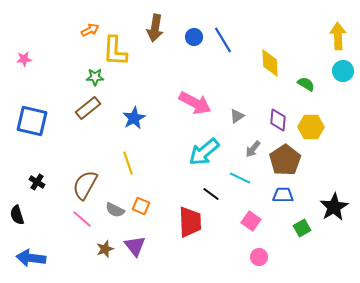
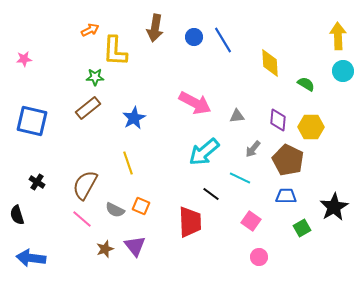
gray triangle: rotated 28 degrees clockwise
brown pentagon: moved 3 px right; rotated 12 degrees counterclockwise
blue trapezoid: moved 3 px right, 1 px down
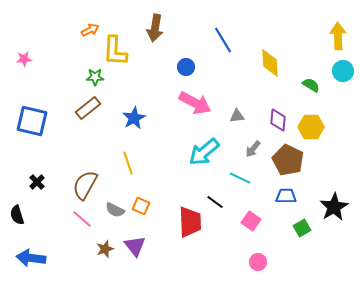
blue circle: moved 8 px left, 30 px down
green semicircle: moved 5 px right, 1 px down
black cross: rotated 14 degrees clockwise
black line: moved 4 px right, 8 px down
pink circle: moved 1 px left, 5 px down
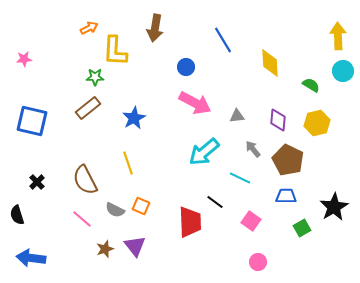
orange arrow: moved 1 px left, 2 px up
yellow hexagon: moved 6 px right, 4 px up; rotated 15 degrees counterclockwise
gray arrow: rotated 102 degrees clockwise
brown semicircle: moved 5 px up; rotated 56 degrees counterclockwise
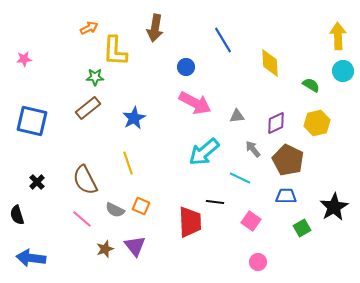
purple diamond: moved 2 px left, 3 px down; rotated 60 degrees clockwise
black line: rotated 30 degrees counterclockwise
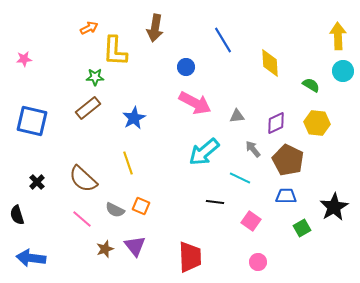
yellow hexagon: rotated 20 degrees clockwise
brown semicircle: moved 2 px left, 1 px up; rotated 20 degrees counterclockwise
red trapezoid: moved 35 px down
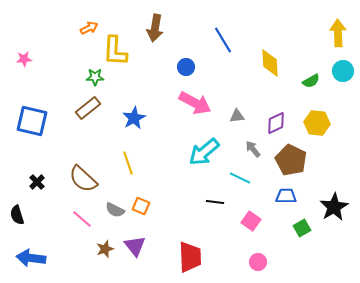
yellow arrow: moved 3 px up
green semicircle: moved 4 px up; rotated 120 degrees clockwise
brown pentagon: moved 3 px right
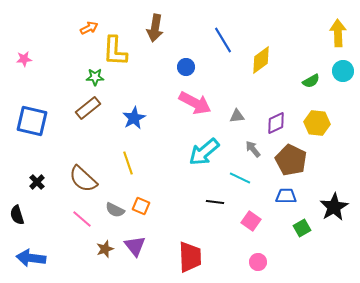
yellow diamond: moved 9 px left, 3 px up; rotated 56 degrees clockwise
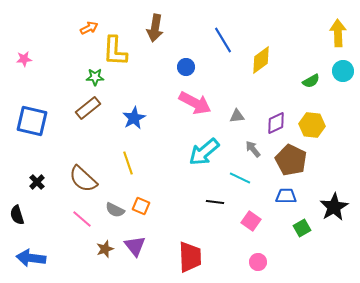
yellow hexagon: moved 5 px left, 2 px down
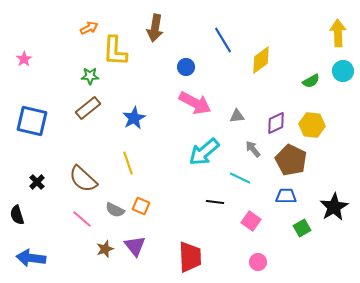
pink star: rotated 28 degrees counterclockwise
green star: moved 5 px left, 1 px up
